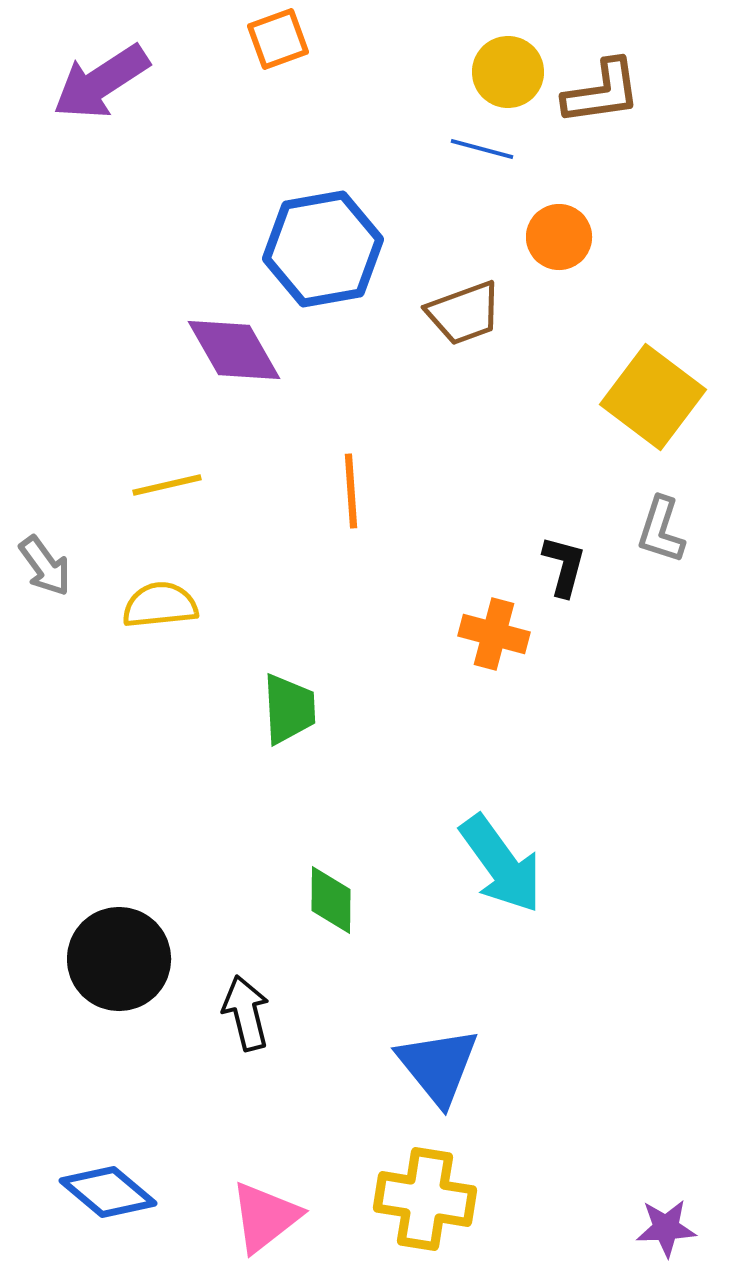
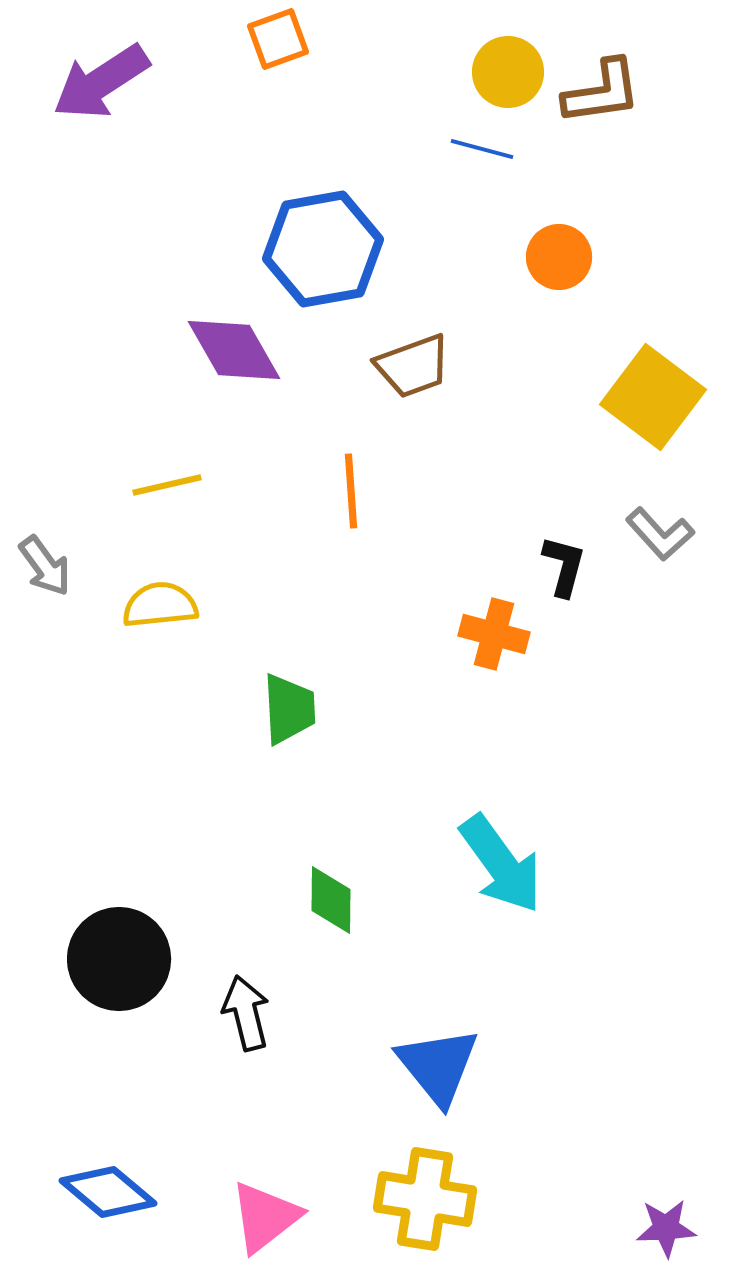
orange circle: moved 20 px down
brown trapezoid: moved 51 px left, 53 px down
gray L-shape: moved 1 px left, 4 px down; rotated 60 degrees counterclockwise
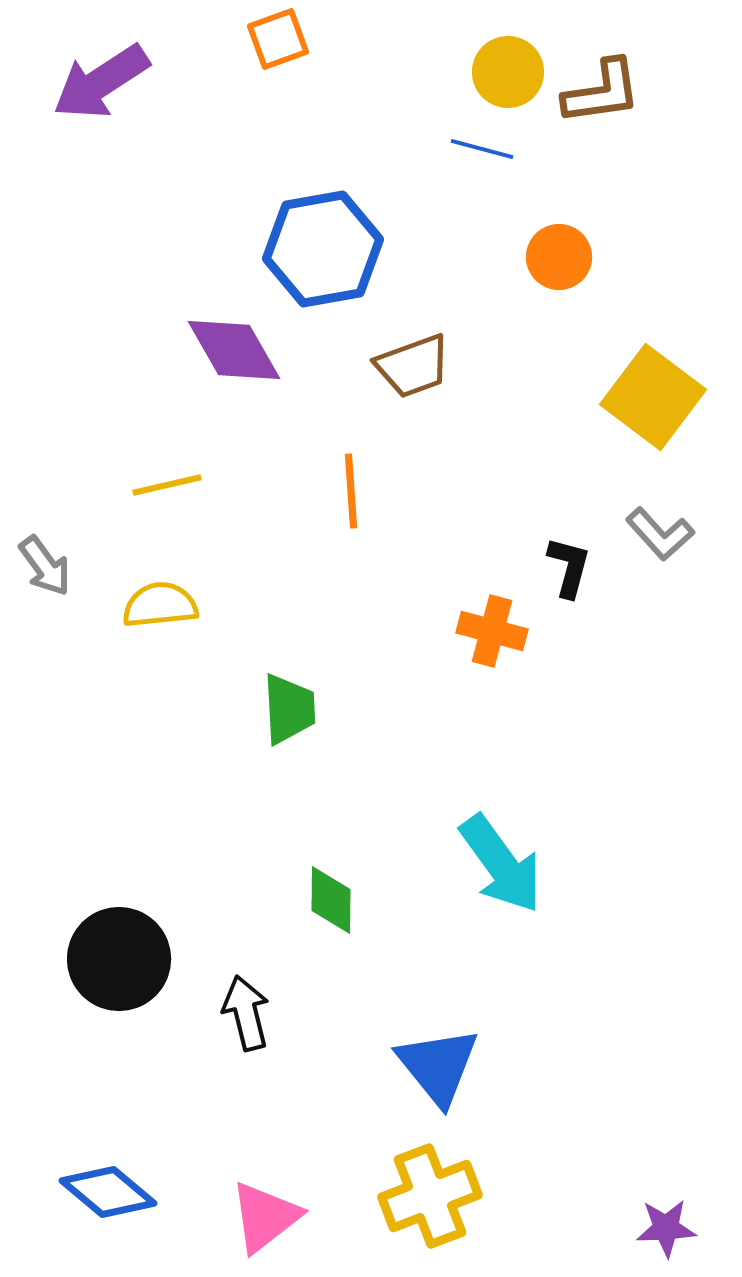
black L-shape: moved 5 px right, 1 px down
orange cross: moved 2 px left, 3 px up
yellow cross: moved 5 px right, 3 px up; rotated 30 degrees counterclockwise
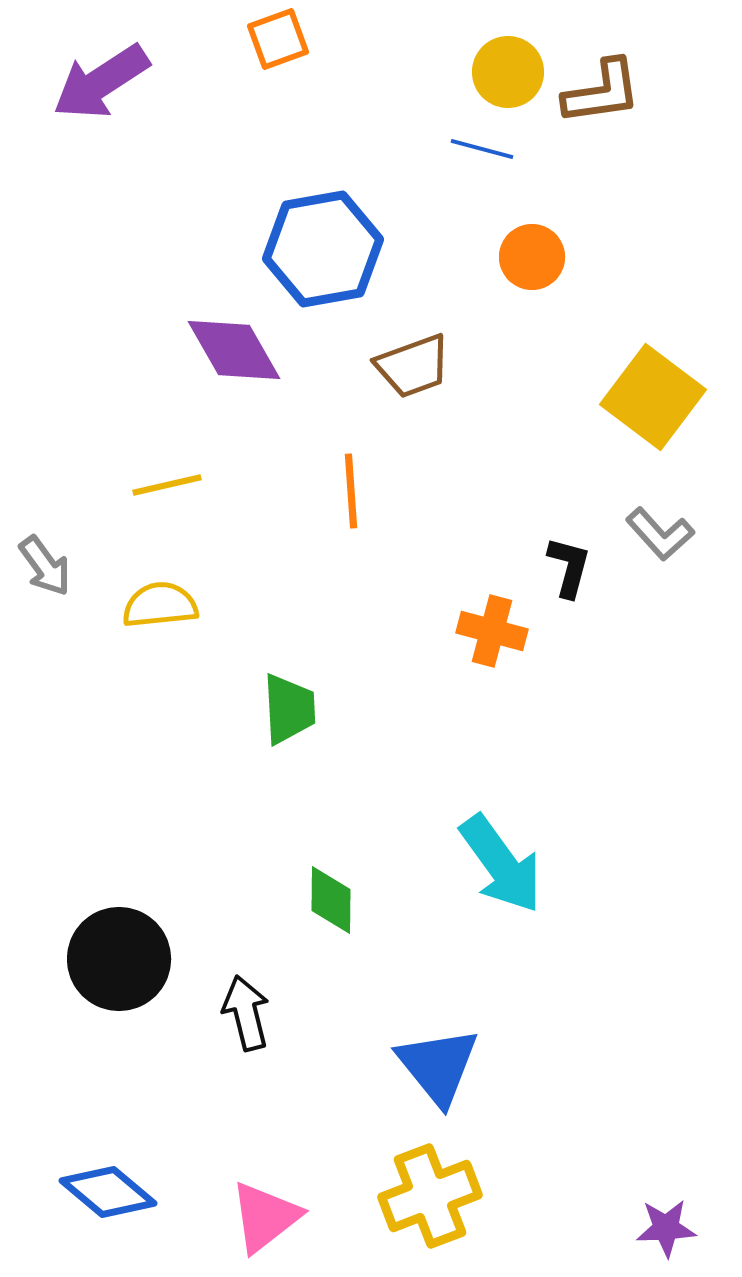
orange circle: moved 27 px left
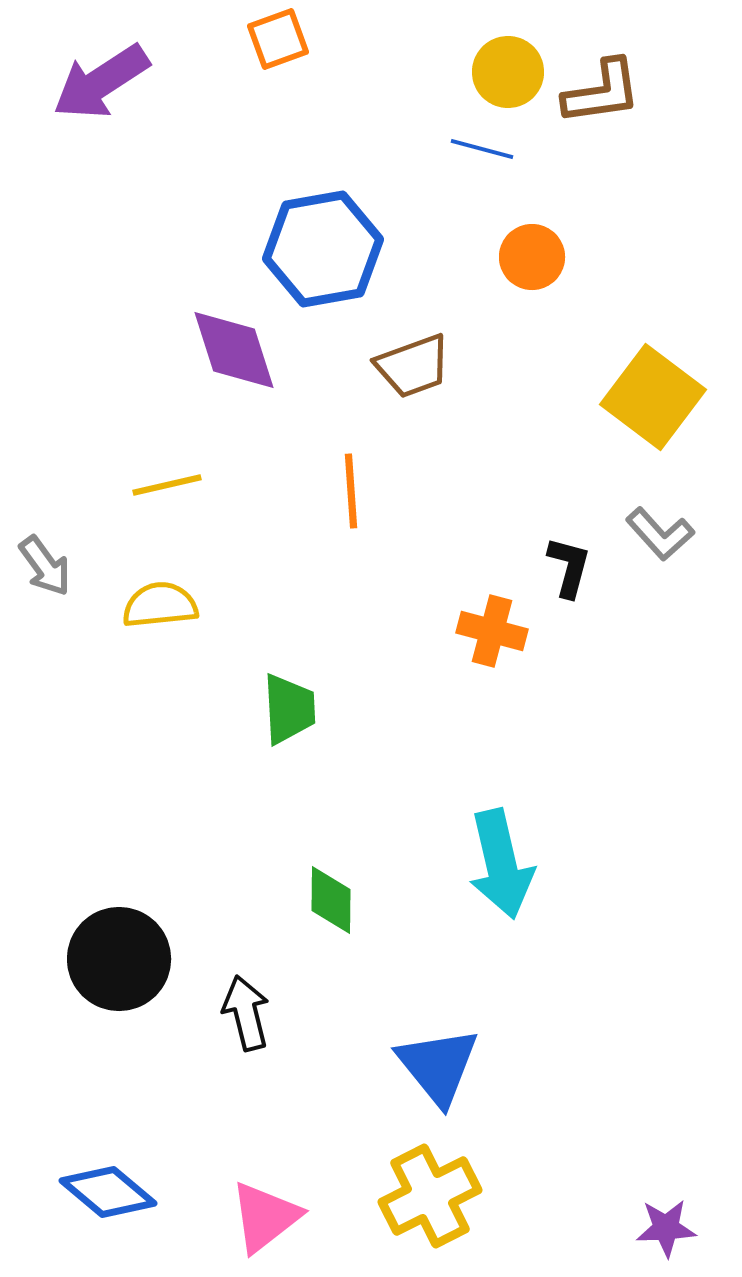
purple diamond: rotated 12 degrees clockwise
cyan arrow: rotated 23 degrees clockwise
yellow cross: rotated 6 degrees counterclockwise
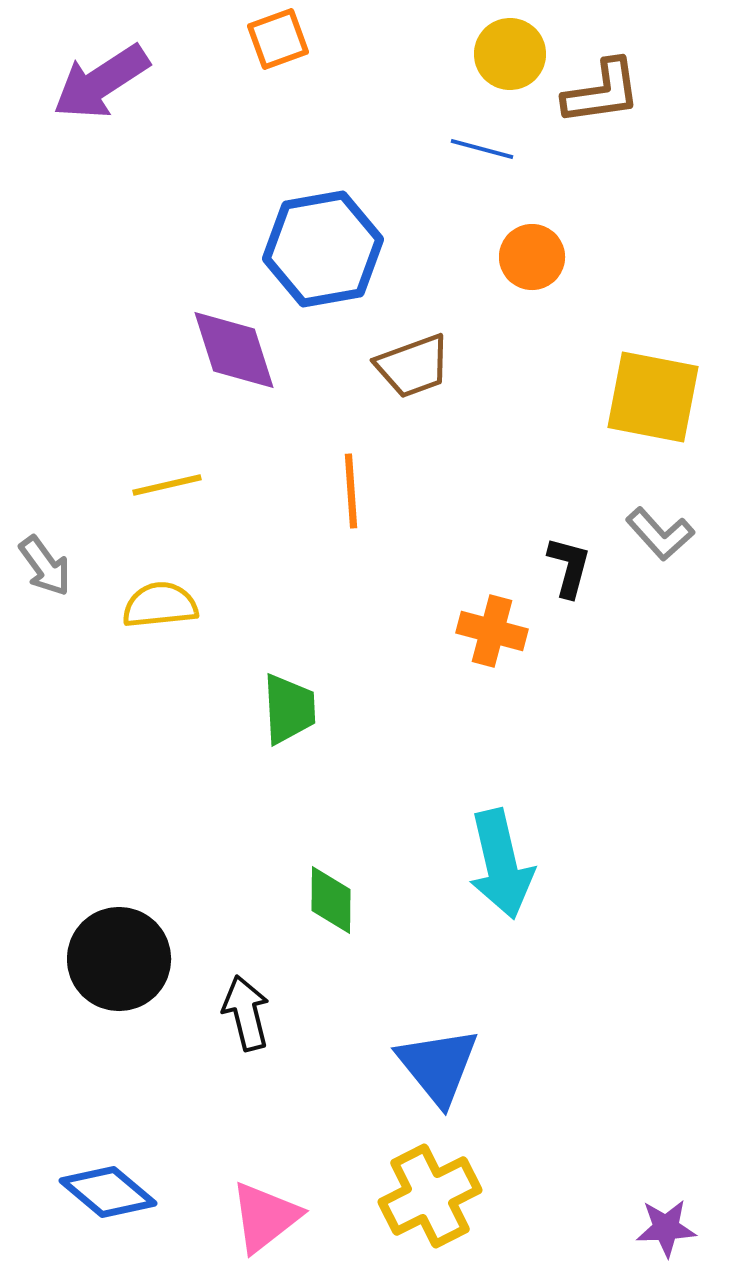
yellow circle: moved 2 px right, 18 px up
yellow square: rotated 26 degrees counterclockwise
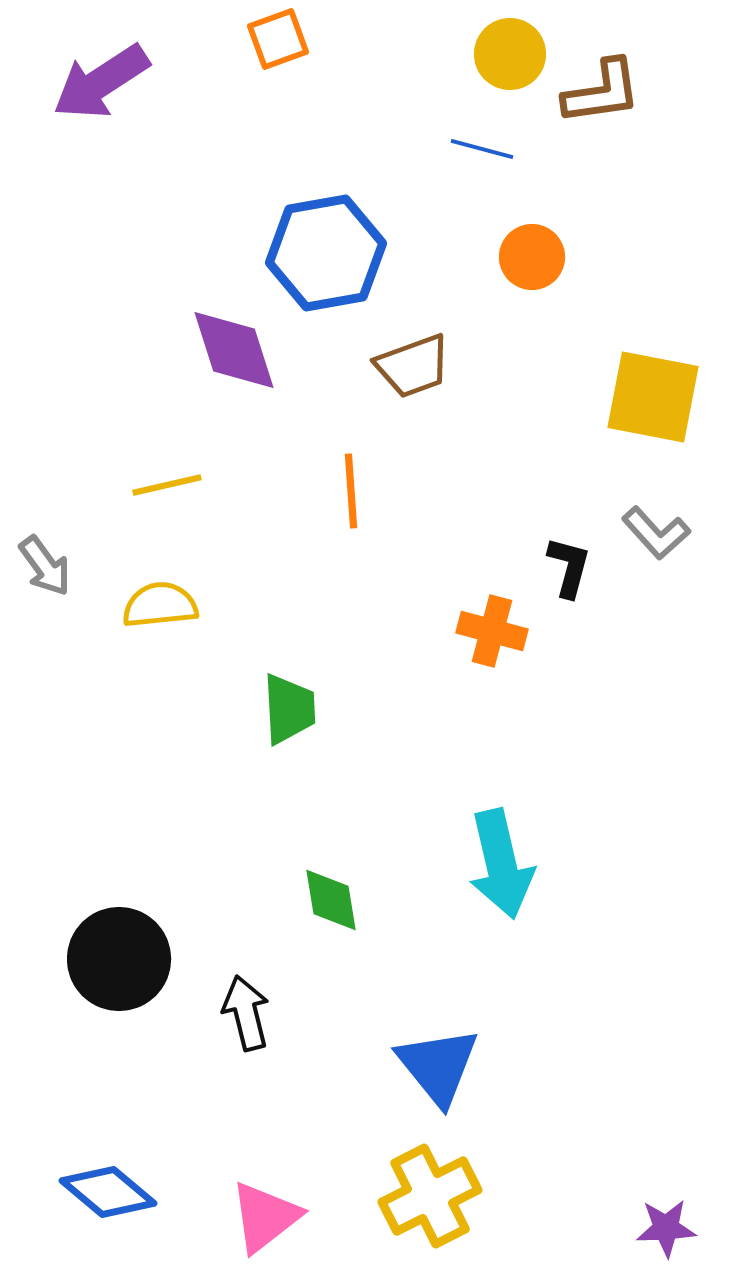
blue hexagon: moved 3 px right, 4 px down
gray L-shape: moved 4 px left, 1 px up
green diamond: rotated 10 degrees counterclockwise
